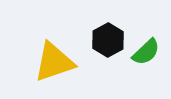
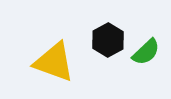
yellow triangle: rotated 39 degrees clockwise
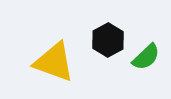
green semicircle: moved 5 px down
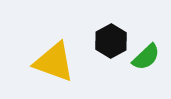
black hexagon: moved 3 px right, 1 px down
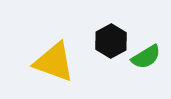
green semicircle: rotated 12 degrees clockwise
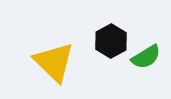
yellow triangle: rotated 24 degrees clockwise
